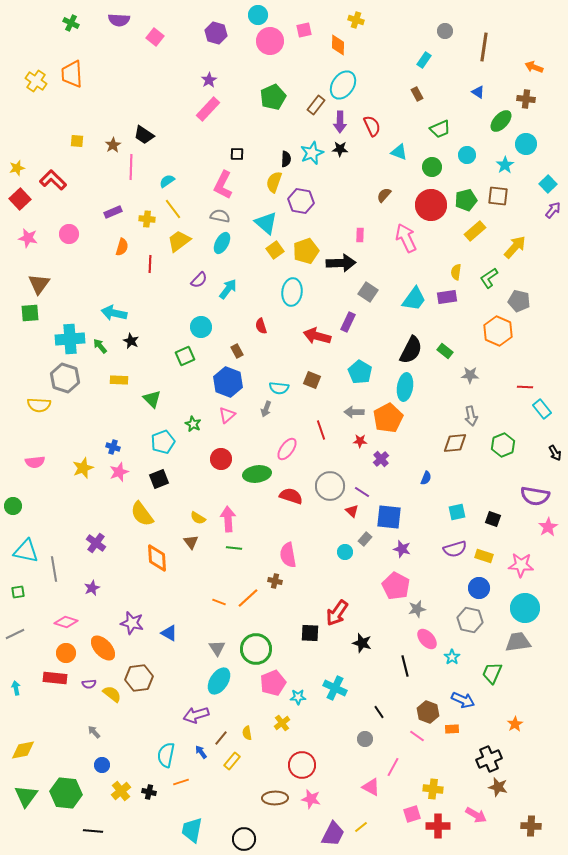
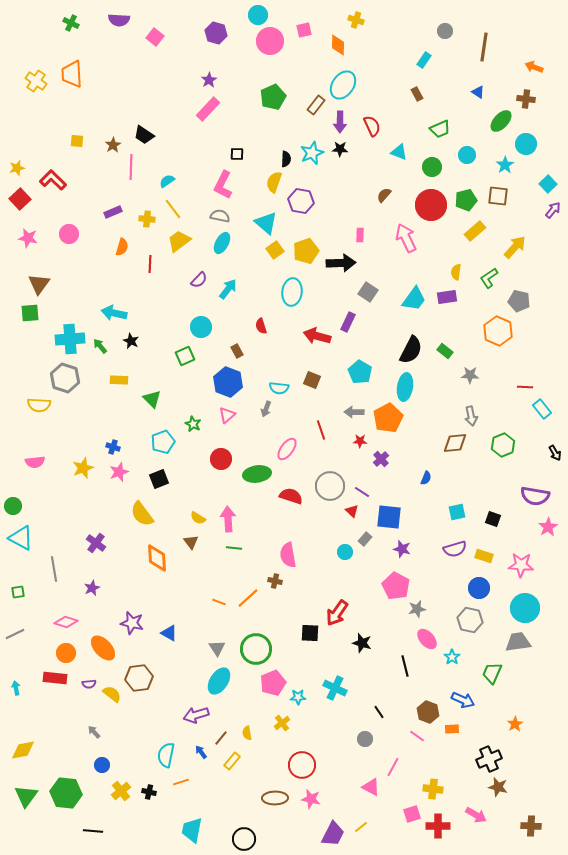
cyan triangle at (26, 551): moved 5 px left, 13 px up; rotated 16 degrees clockwise
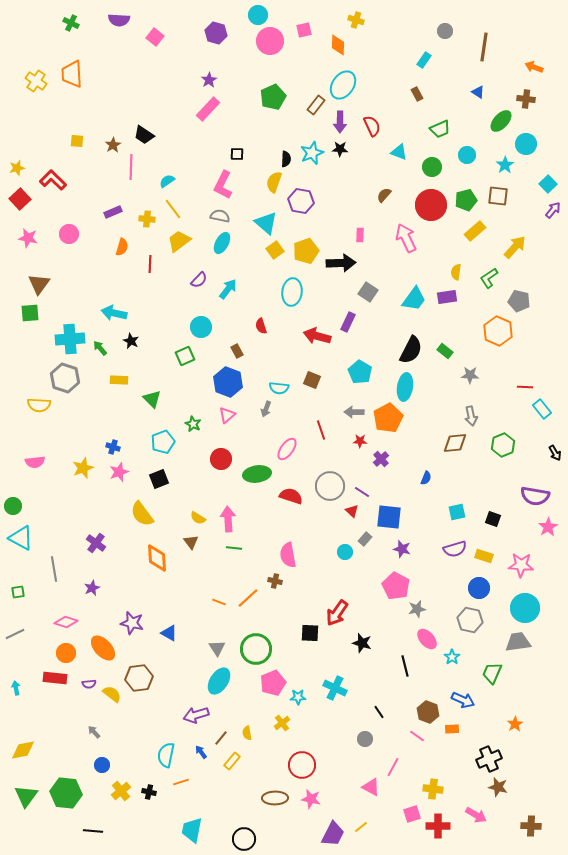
green arrow at (100, 346): moved 2 px down
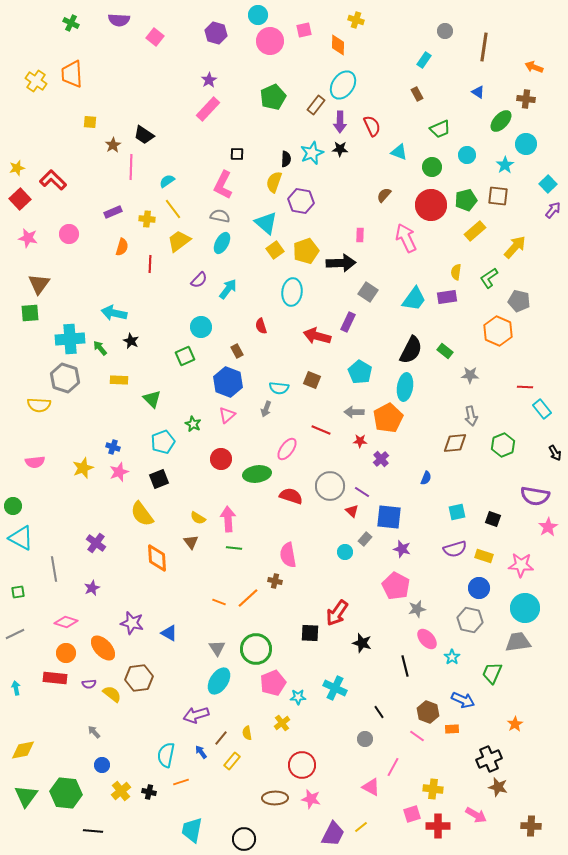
yellow square at (77, 141): moved 13 px right, 19 px up
red line at (321, 430): rotated 48 degrees counterclockwise
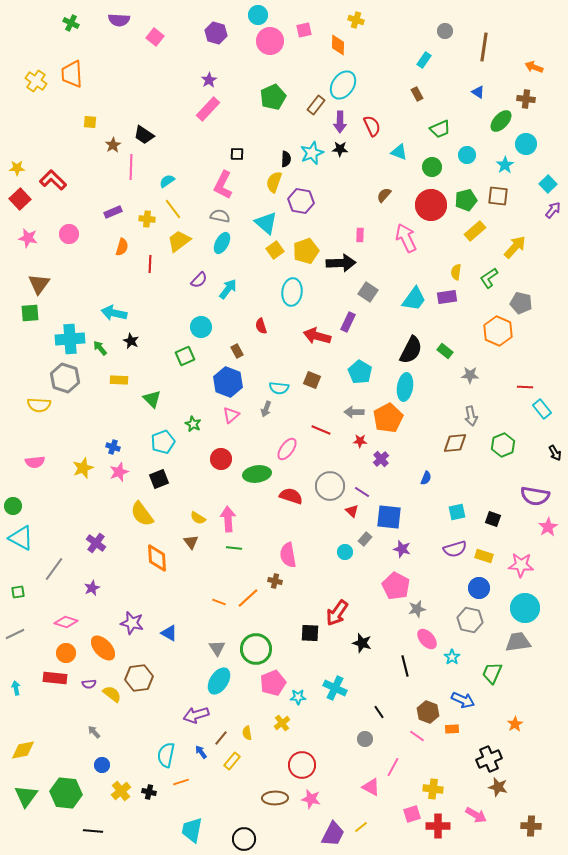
yellow star at (17, 168): rotated 14 degrees clockwise
gray pentagon at (519, 301): moved 2 px right, 2 px down
pink triangle at (227, 415): moved 4 px right
gray line at (54, 569): rotated 45 degrees clockwise
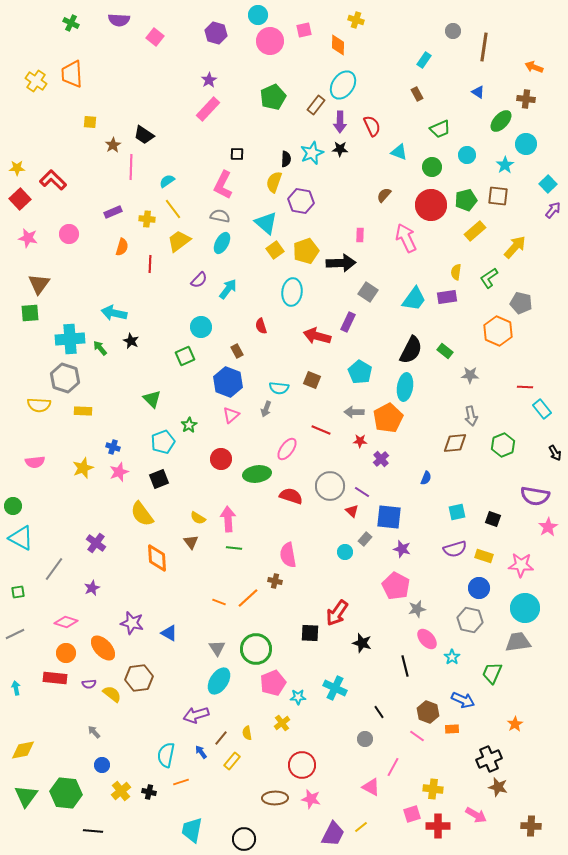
gray circle at (445, 31): moved 8 px right
yellow rectangle at (119, 380): moved 36 px left, 31 px down
green star at (193, 424): moved 4 px left, 1 px down; rotated 14 degrees clockwise
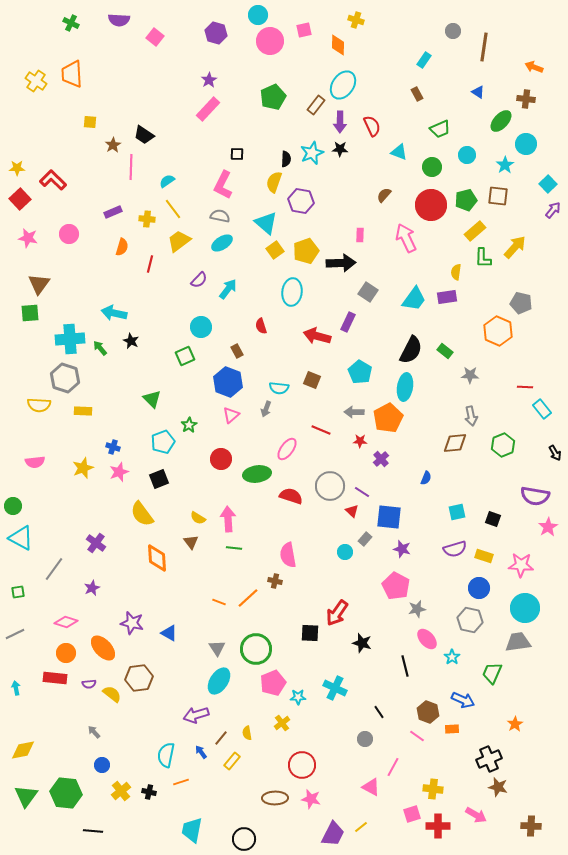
cyan ellipse at (222, 243): rotated 30 degrees clockwise
red line at (150, 264): rotated 12 degrees clockwise
green L-shape at (489, 278): moved 6 px left, 20 px up; rotated 55 degrees counterclockwise
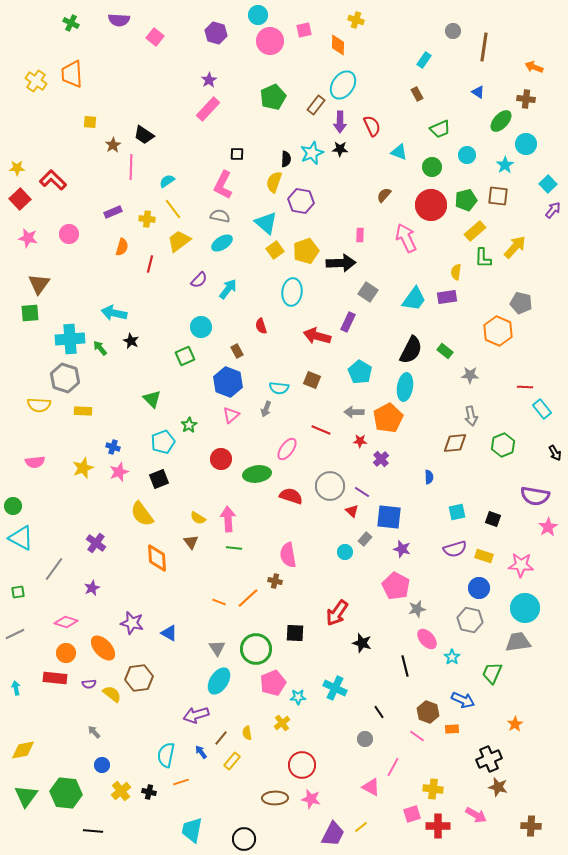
blue semicircle at (426, 478): moved 3 px right, 1 px up; rotated 24 degrees counterclockwise
black square at (310, 633): moved 15 px left
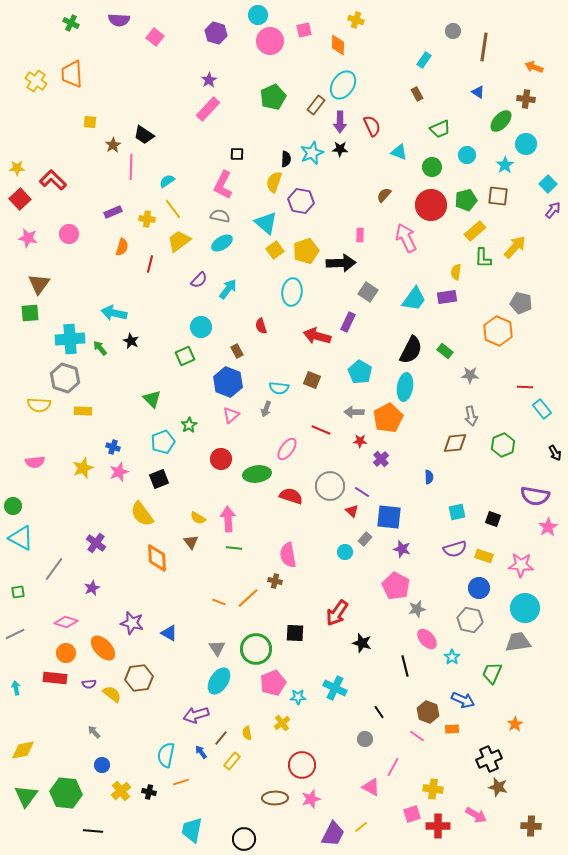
pink star at (311, 799): rotated 30 degrees counterclockwise
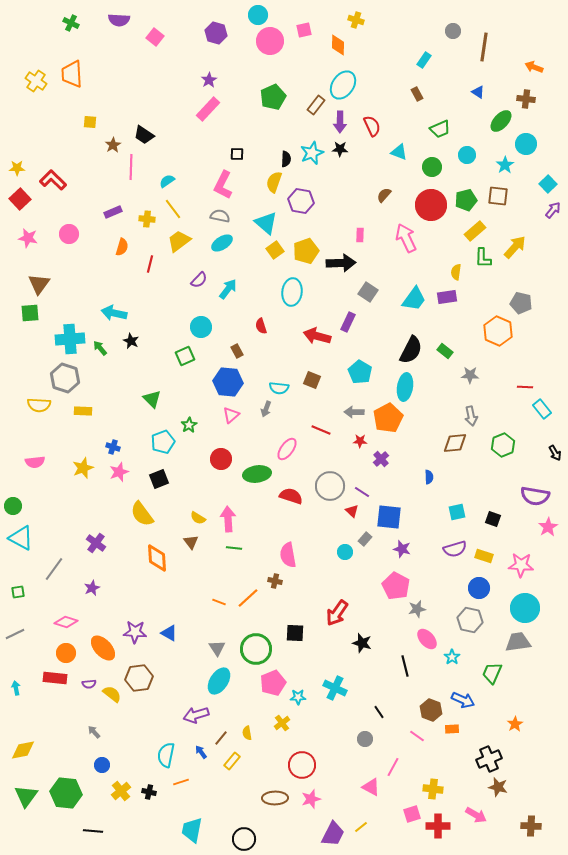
blue hexagon at (228, 382): rotated 16 degrees counterclockwise
purple star at (132, 623): moved 3 px right, 9 px down; rotated 10 degrees counterclockwise
brown hexagon at (428, 712): moved 3 px right, 2 px up
